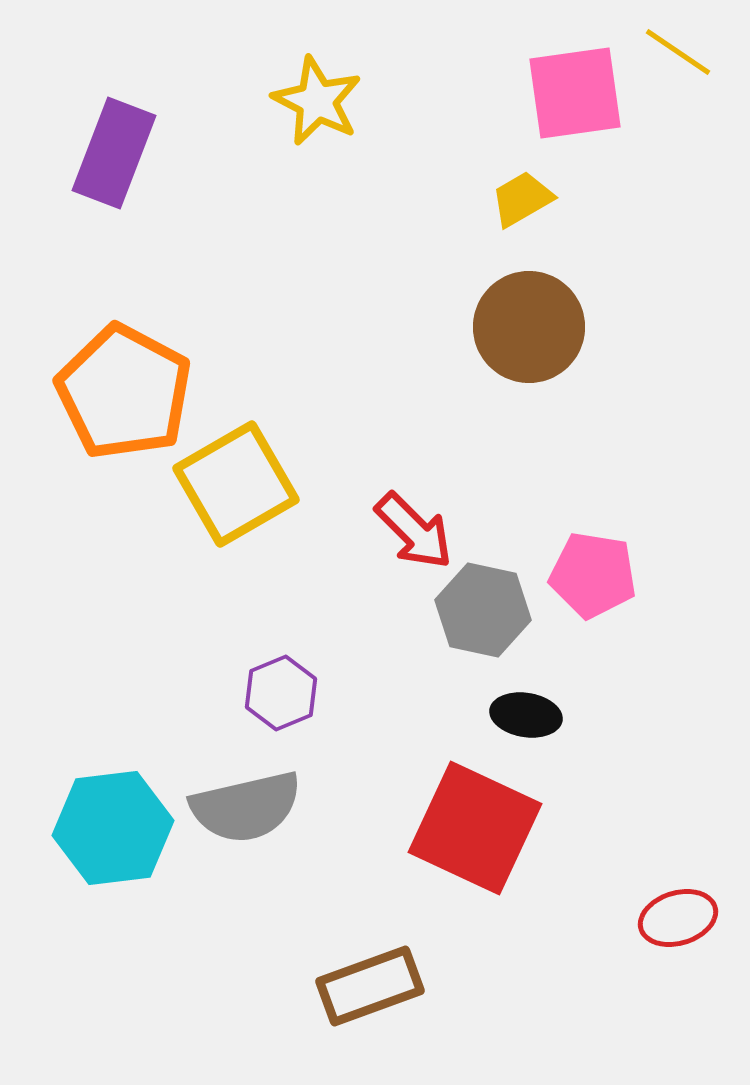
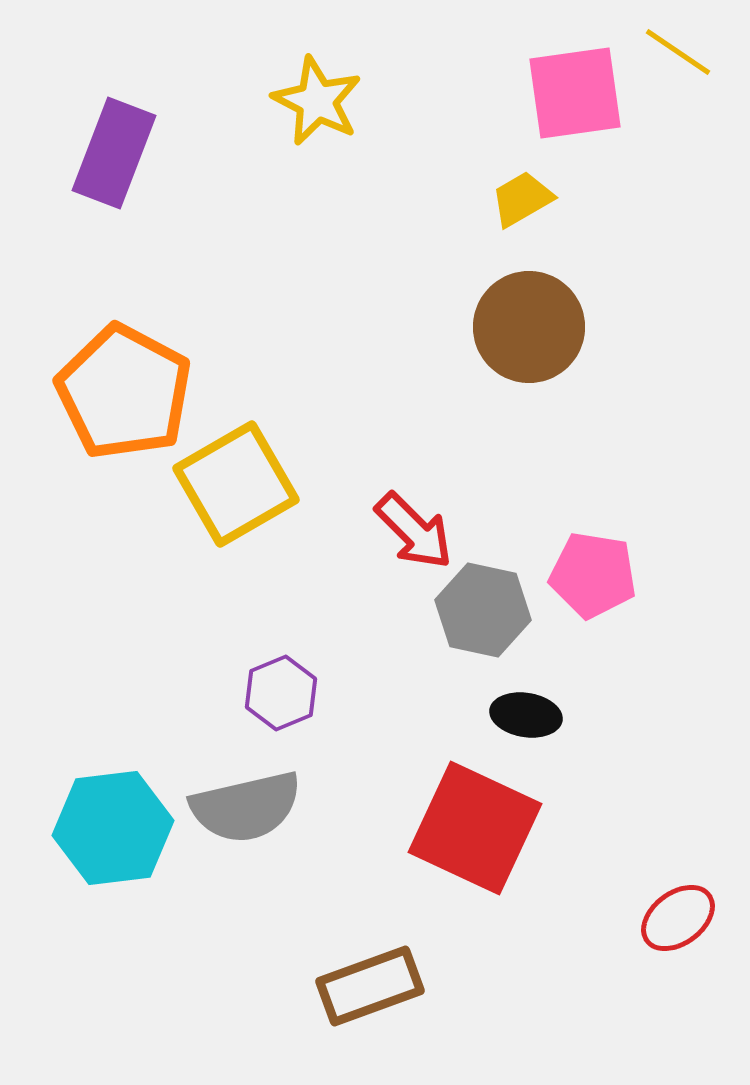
red ellipse: rotated 20 degrees counterclockwise
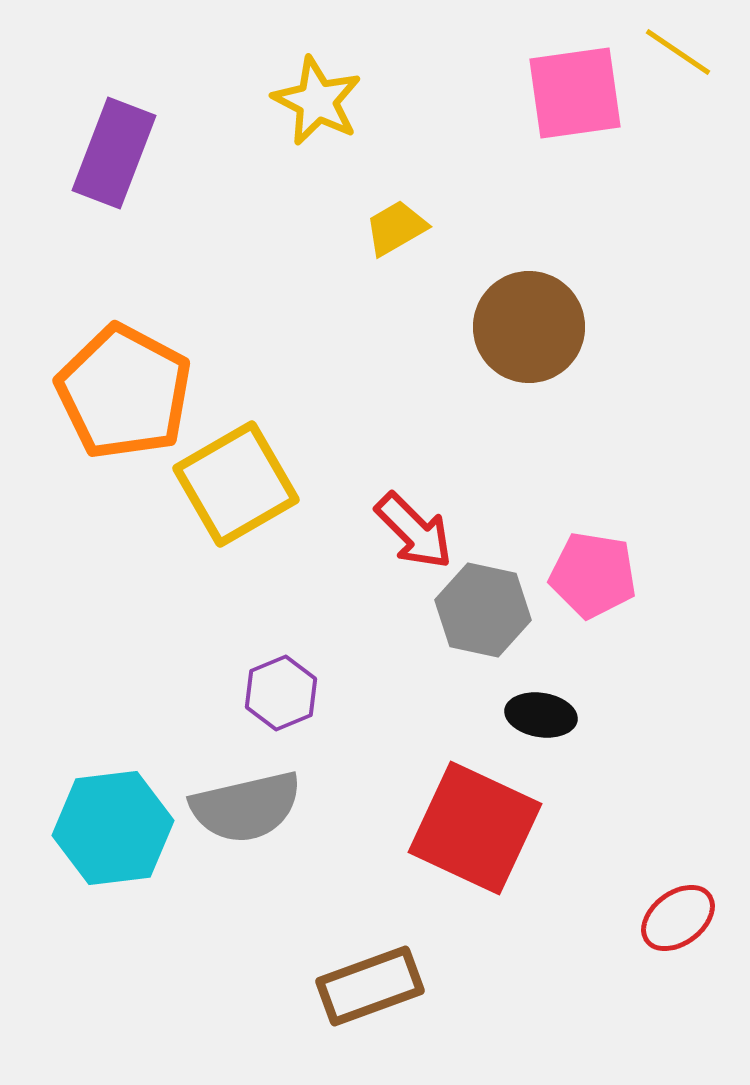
yellow trapezoid: moved 126 px left, 29 px down
black ellipse: moved 15 px right
